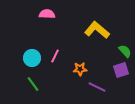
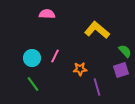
purple line: rotated 48 degrees clockwise
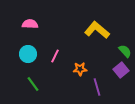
pink semicircle: moved 17 px left, 10 px down
cyan circle: moved 4 px left, 4 px up
purple square: rotated 21 degrees counterclockwise
